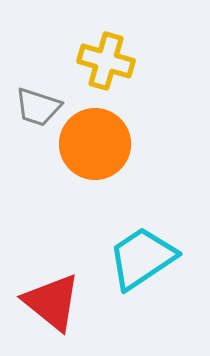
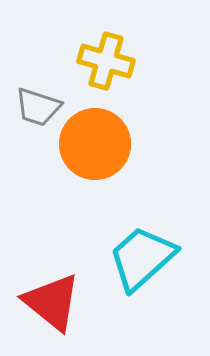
cyan trapezoid: rotated 8 degrees counterclockwise
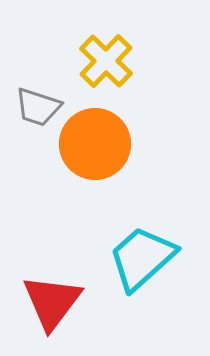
yellow cross: rotated 28 degrees clockwise
red triangle: rotated 28 degrees clockwise
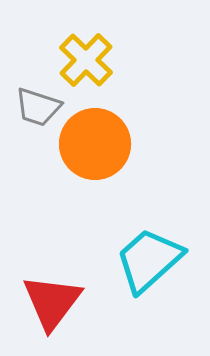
yellow cross: moved 20 px left, 1 px up
cyan trapezoid: moved 7 px right, 2 px down
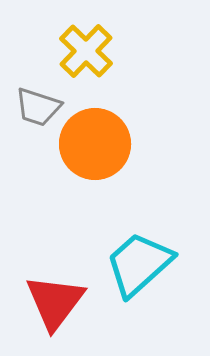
yellow cross: moved 9 px up
cyan trapezoid: moved 10 px left, 4 px down
red triangle: moved 3 px right
